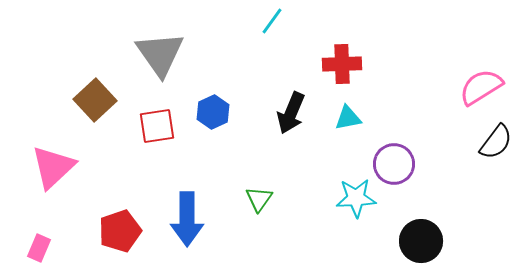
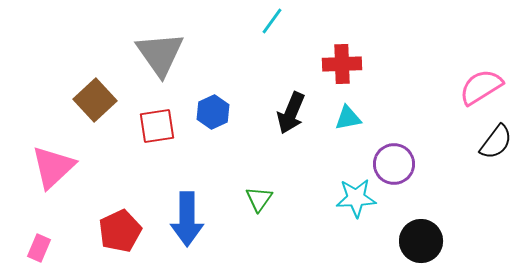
red pentagon: rotated 6 degrees counterclockwise
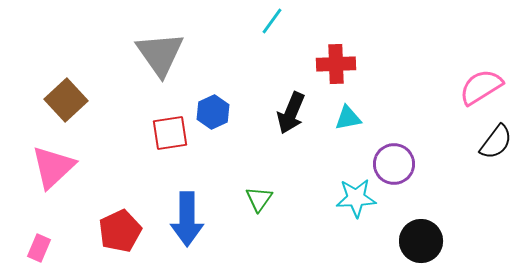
red cross: moved 6 px left
brown square: moved 29 px left
red square: moved 13 px right, 7 px down
